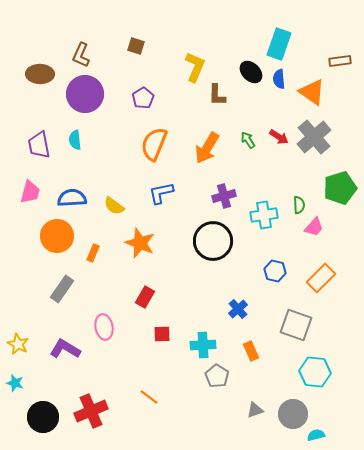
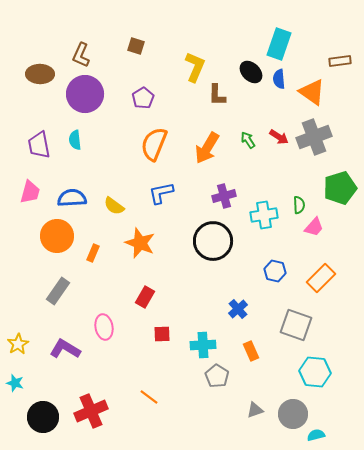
gray cross at (314, 137): rotated 20 degrees clockwise
gray rectangle at (62, 289): moved 4 px left, 2 px down
yellow star at (18, 344): rotated 15 degrees clockwise
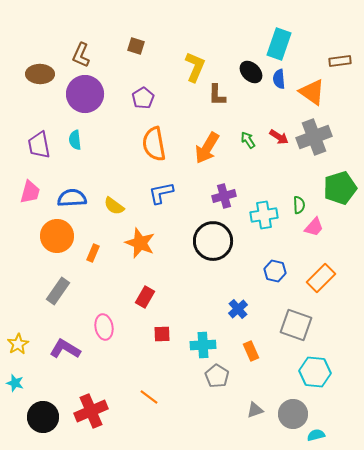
orange semicircle at (154, 144): rotated 32 degrees counterclockwise
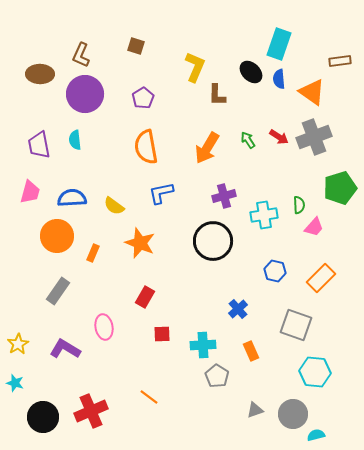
orange semicircle at (154, 144): moved 8 px left, 3 px down
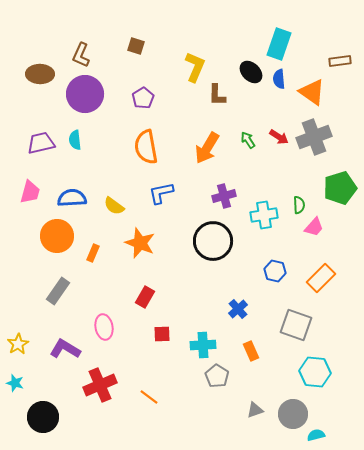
purple trapezoid at (39, 145): moved 2 px right, 2 px up; rotated 88 degrees clockwise
red cross at (91, 411): moved 9 px right, 26 px up
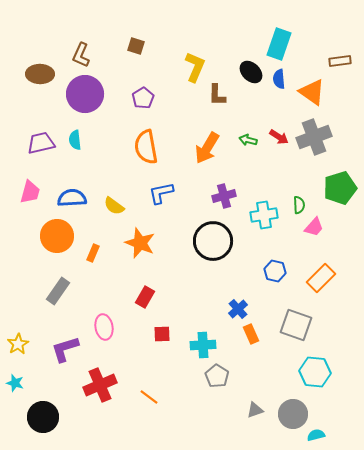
green arrow at (248, 140): rotated 42 degrees counterclockwise
purple L-shape at (65, 349): rotated 48 degrees counterclockwise
orange rectangle at (251, 351): moved 17 px up
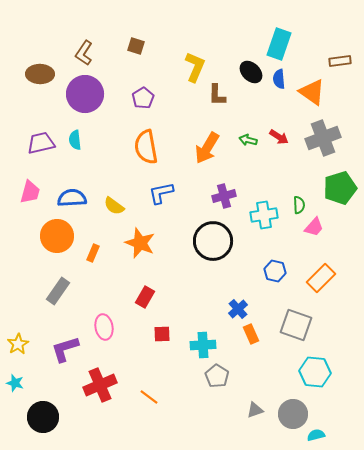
brown L-shape at (81, 55): moved 3 px right, 2 px up; rotated 10 degrees clockwise
gray cross at (314, 137): moved 9 px right, 1 px down
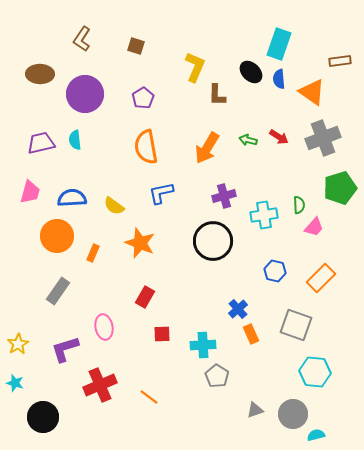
brown L-shape at (84, 53): moved 2 px left, 14 px up
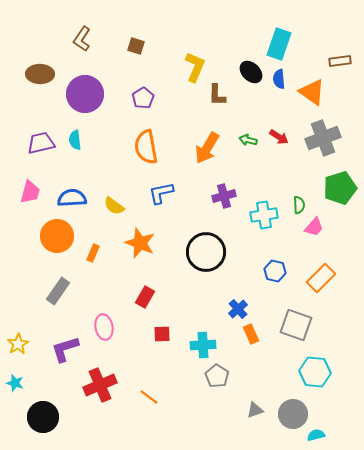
black circle at (213, 241): moved 7 px left, 11 px down
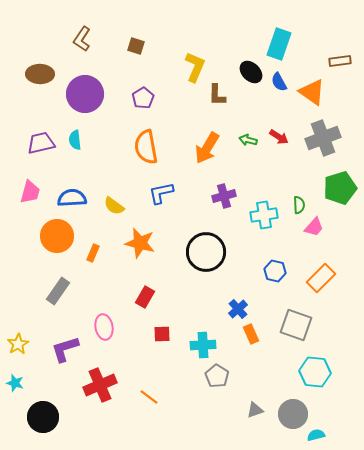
blue semicircle at (279, 79): moved 3 px down; rotated 24 degrees counterclockwise
orange star at (140, 243): rotated 8 degrees counterclockwise
